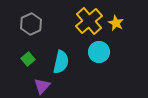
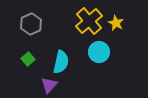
purple triangle: moved 7 px right, 1 px up
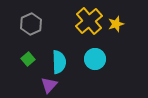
yellow star: moved 1 px down; rotated 28 degrees clockwise
cyan circle: moved 4 px left, 7 px down
cyan semicircle: moved 2 px left; rotated 15 degrees counterclockwise
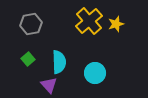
gray hexagon: rotated 15 degrees clockwise
cyan circle: moved 14 px down
purple triangle: rotated 24 degrees counterclockwise
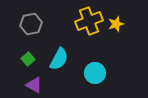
yellow cross: rotated 20 degrees clockwise
cyan semicircle: moved 3 px up; rotated 30 degrees clockwise
purple triangle: moved 15 px left; rotated 18 degrees counterclockwise
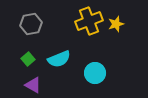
cyan semicircle: rotated 40 degrees clockwise
purple triangle: moved 1 px left
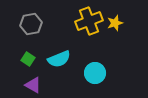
yellow star: moved 1 px left, 1 px up
green square: rotated 16 degrees counterclockwise
